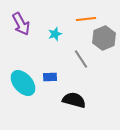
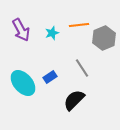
orange line: moved 7 px left, 6 px down
purple arrow: moved 6 px down
cyan star: moved 3 px left, 1 px up
gray line: moved 1 px right, 9 px down
blue rectangle: rotated 32 degrees counterclockwise
black semicircle: rotated 60 degrees counterclockwise
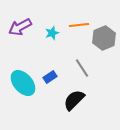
purple arrow: moved 1 px left, 3 px up; rotated 90 degrees clockwise
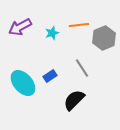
blue rectangle: moved 1 px up
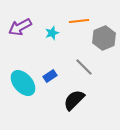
orange line: moved 4 px up
gray line: moved 2 px right, 1 px up; rotated 12 degrees counterclockwise
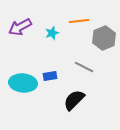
gray line: rotated 18 degrees counterclockwise
blue rectangle: rotated 24 degrees clockwise
cyan ellipse: rotated 44 degrees counterclockwise
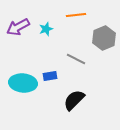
orange line: moved 3 px left, 6 px up
purple arrow: moved 2 px left
cyan star: moved 6 px left, 4 px up
gray line: moved 8 px left, 8 px up
